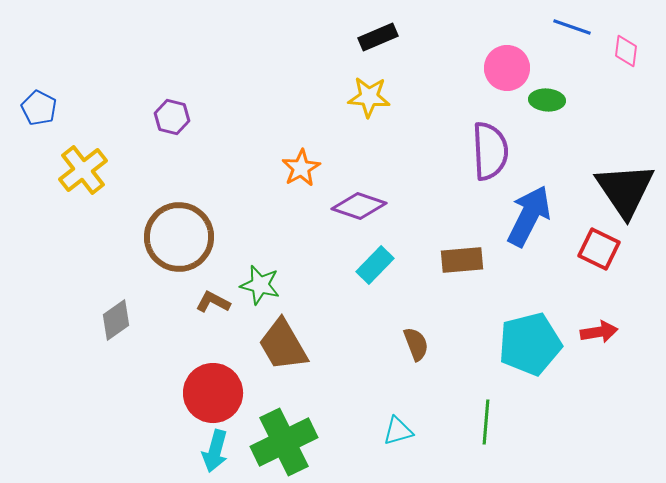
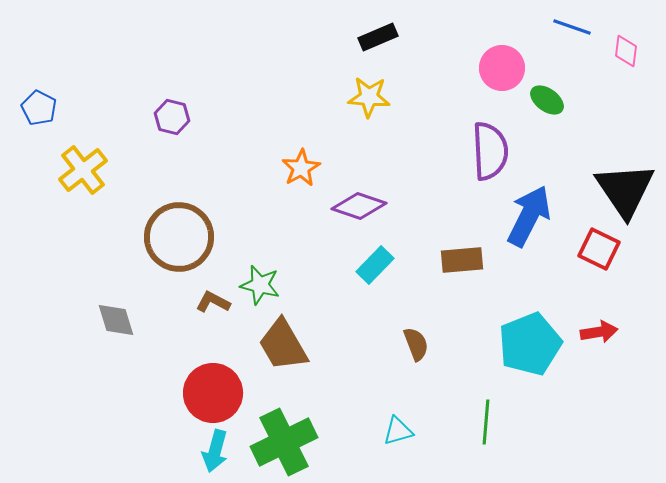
pink circle: moved 5 px left
green ellipse: rotated 32 degrees clockwise
gray diamond: rotated 72 degrees counterclockwise
cyan pentagon: rotated 8 degrees counterclockwise
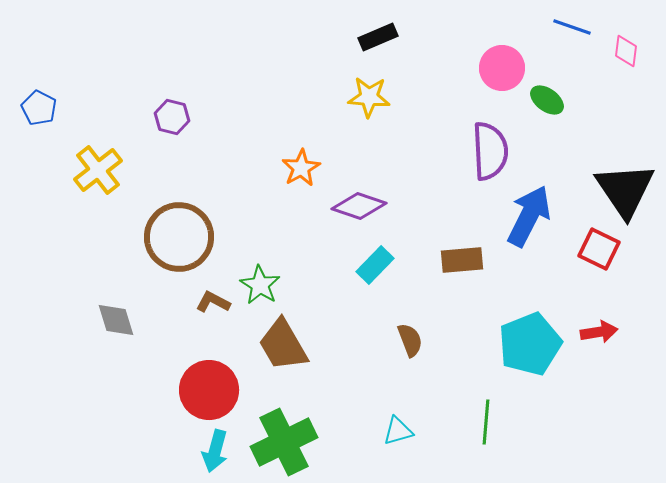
yellow cross: moved 15 px right
green star: rotated 18 degrees clockwise
brown semicircle: moved 6 px left, 4 px up
red circle: moved 4 px left, 3 px up
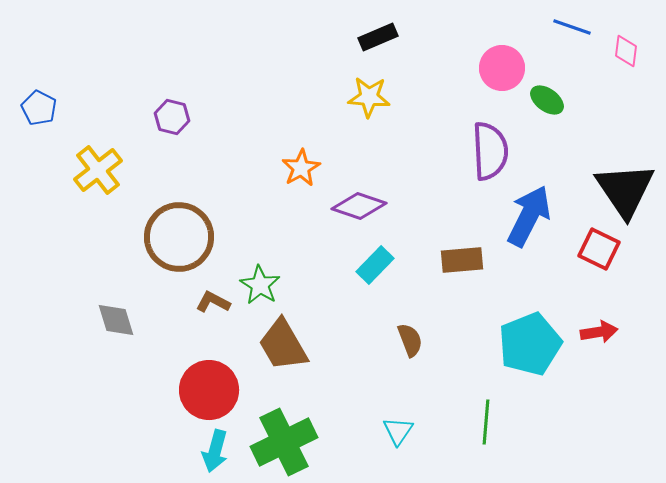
cyan triangle: rotated 40 degrees counterclockwise
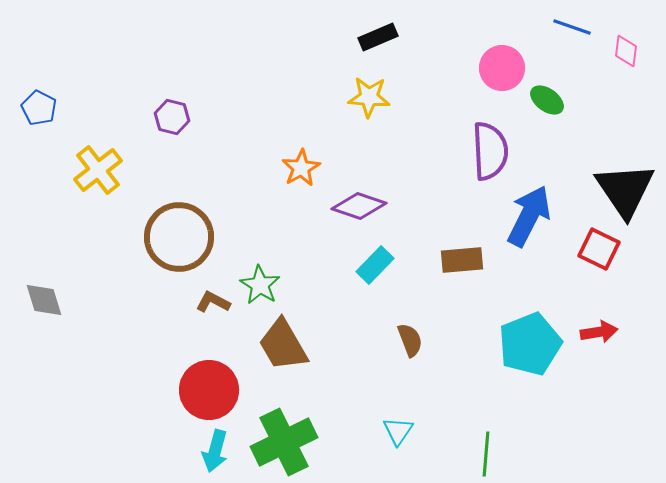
gray diamond: moved 72 px left, 20 px up
green line: moved 32 px down
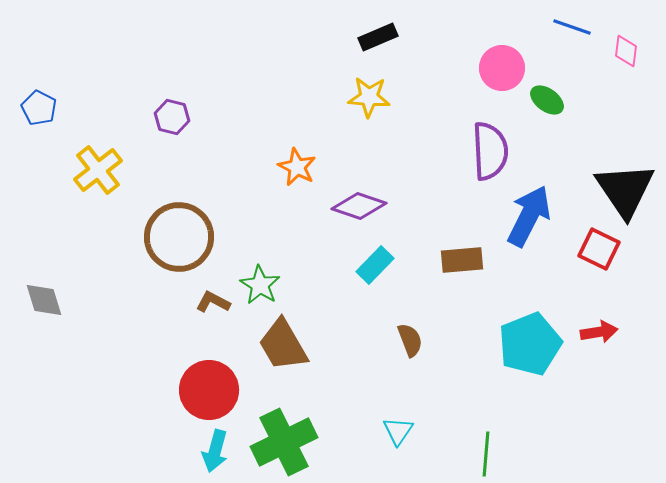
orange star: moved 4 px left, 1 px up; rotated 15 degrees counterclockwise
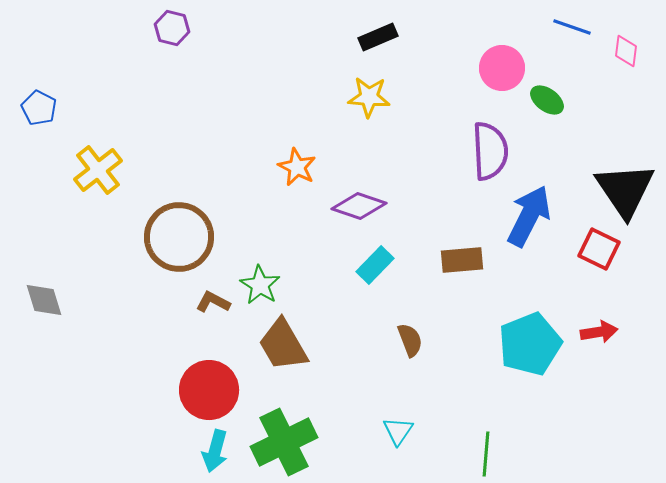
purple hexagon: moved 89 px up
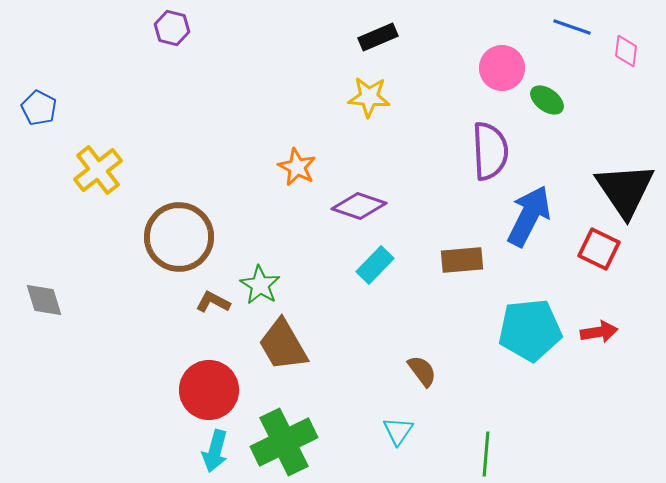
brown semicircle: moved 12 px right, 31 px down; rotated 16 degrees counterclockwise
cyan pentagon: moved 14 px up; rotated 16 degrees clockwise
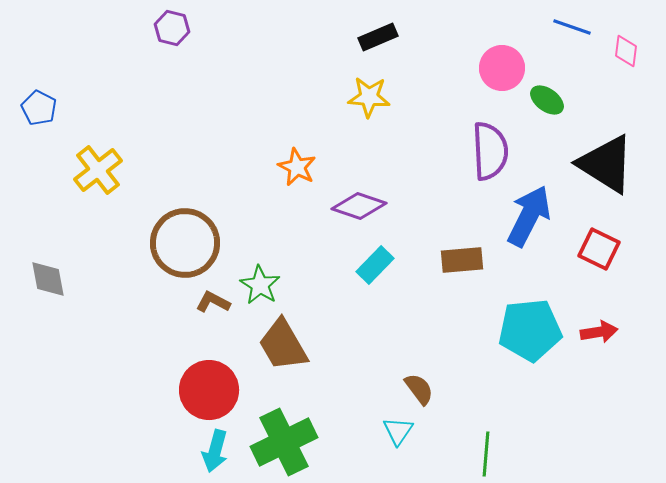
black triangle: moved 19 px left, 26 px up; rotated 24 degrees counterclockwise
brown circle: moved 6 px right, 6 px down
gray diamond: moved 4 px right, 21 px up; rotated 6 degrees clockwise
brown semicircle: moved 3 px left, 18 px down
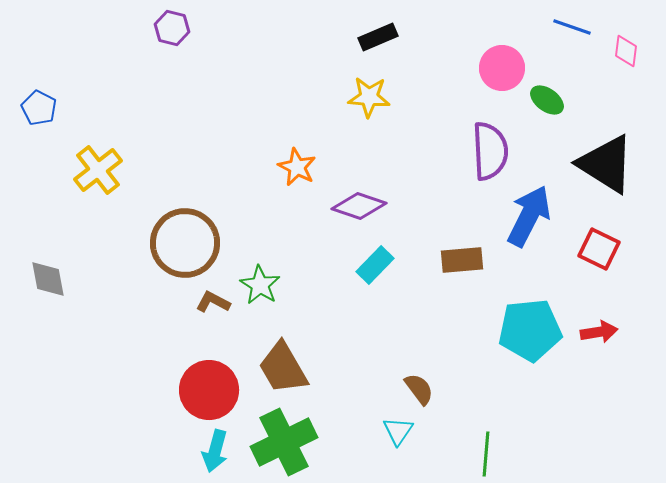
brown trapezoid: moved 23 px down
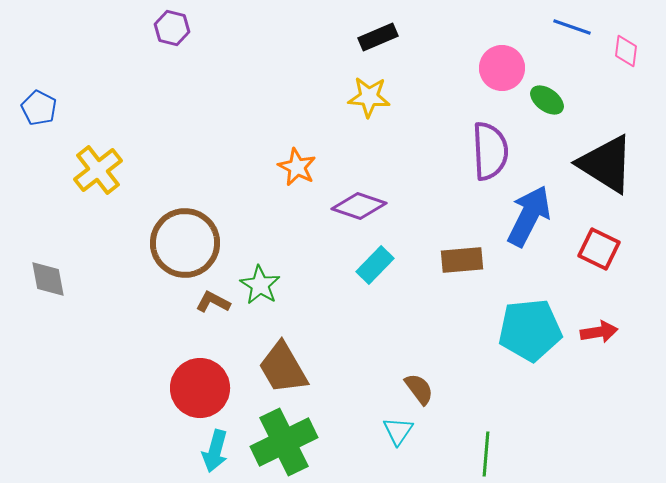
red circle: moved 9 px left, 2 px up
